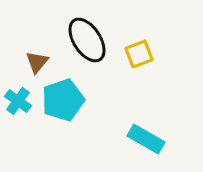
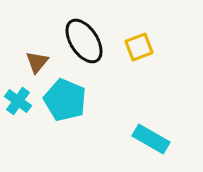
black ellipse: moved 3 px left, 1 px down
yellow square: moved 7 px up
cyan pentagon: moved 2 px right; rotated 30 degrees counterclockwise
cyan rectangle: moved 5 px right
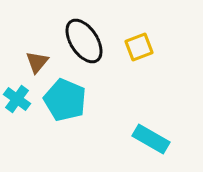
cyan cross: moved 1 px left, 2 px up
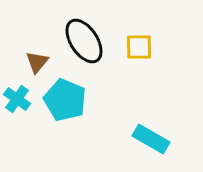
yellow square: rotated 20 degrees clockwise
